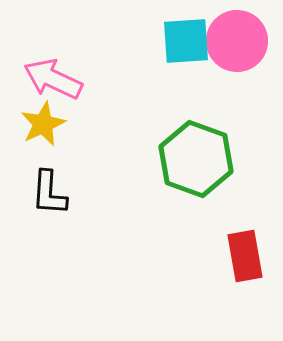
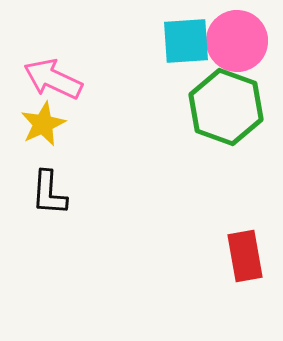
green hexagon: moved 30 px right, 52 px up
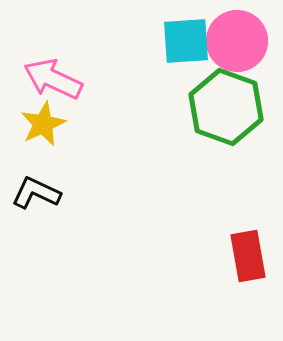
black L-shape: moved 13 px left; rotated 111 degrees clockwise
red rectangle: moved 3 px right
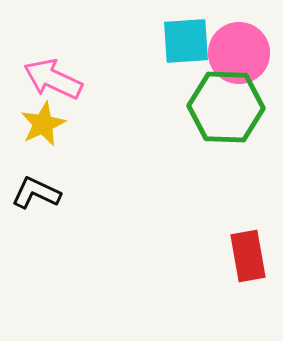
pink circle: moved 2 px right, 12 px down
green hexagon: rotated 18 degrees counterclockwise
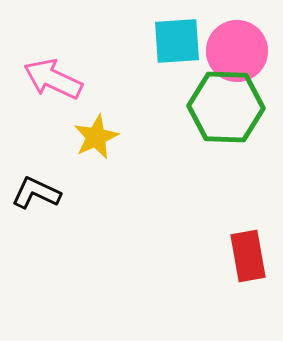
cyan square: moved 9 px left
pink circle: moved 2 px left, 2 px up
yellow star: moved 53 px right, 13 px down
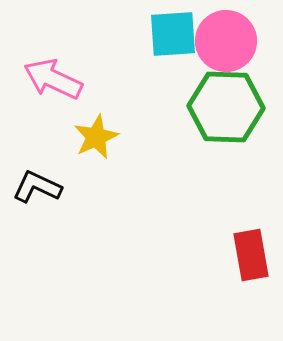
cyan square: moved 4 px left, 7 px up
pink circle: moved 11 px left, 10 px up
black L-shape: moved 1 px right, 6 px up
red rectangle: moved 3 px right, 1 px up
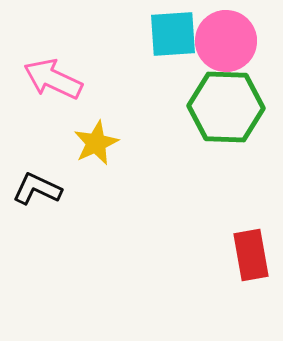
yellow star: moved 6 px down
black L-shape: moved 2 px down
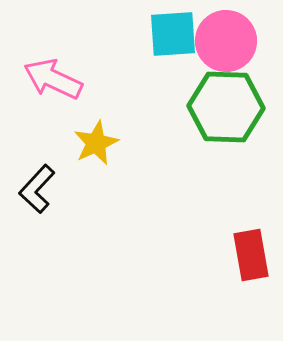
black L-shape: rotated 72 degrees counterclockwise
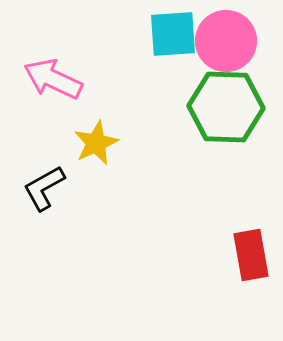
black L-shape: moved 7 px right, 1 px up; rotated 18 degrees clockwise
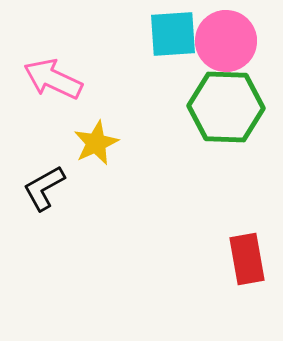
red rectangle: moved 4 px left, 4 px down
